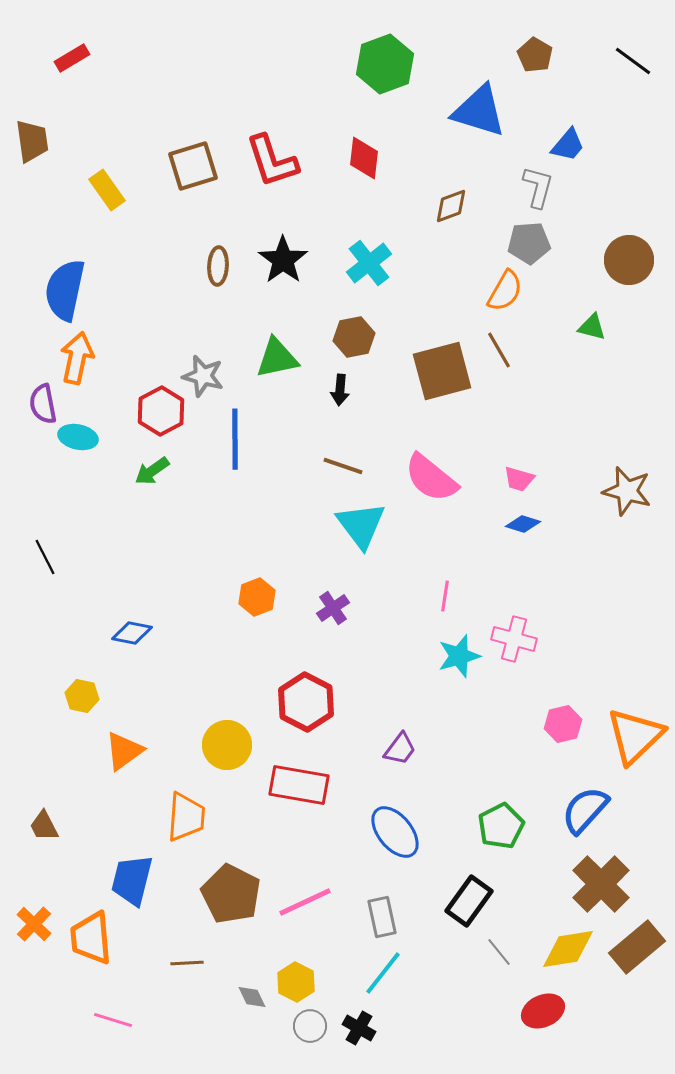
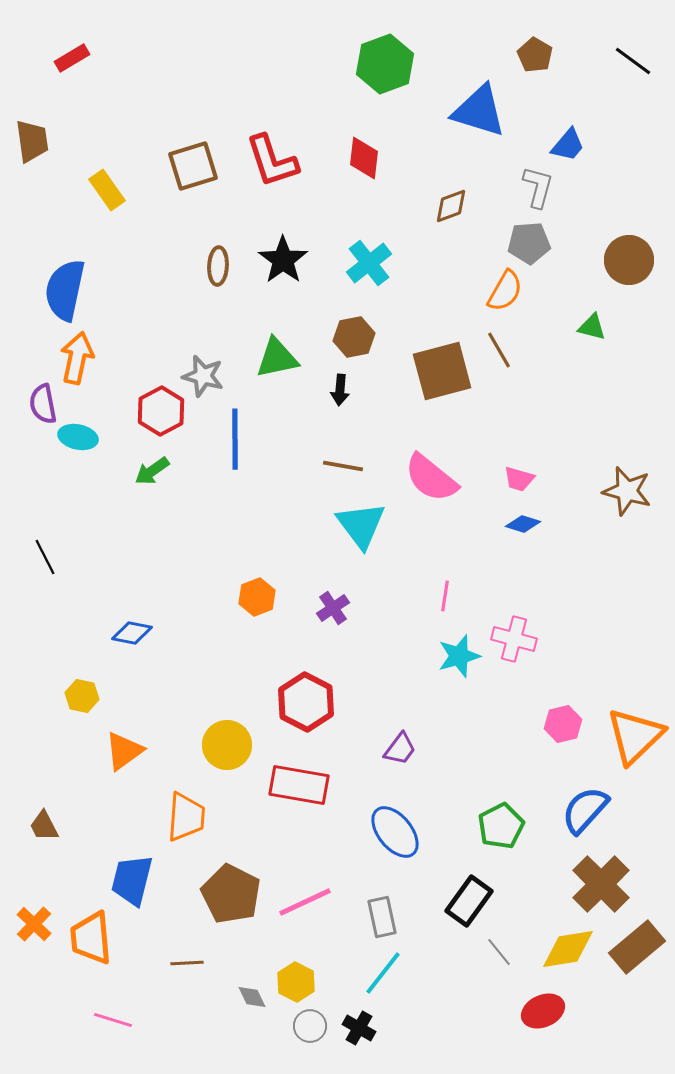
brown line at (343, 466): rotated 9 degrees counterclockwise
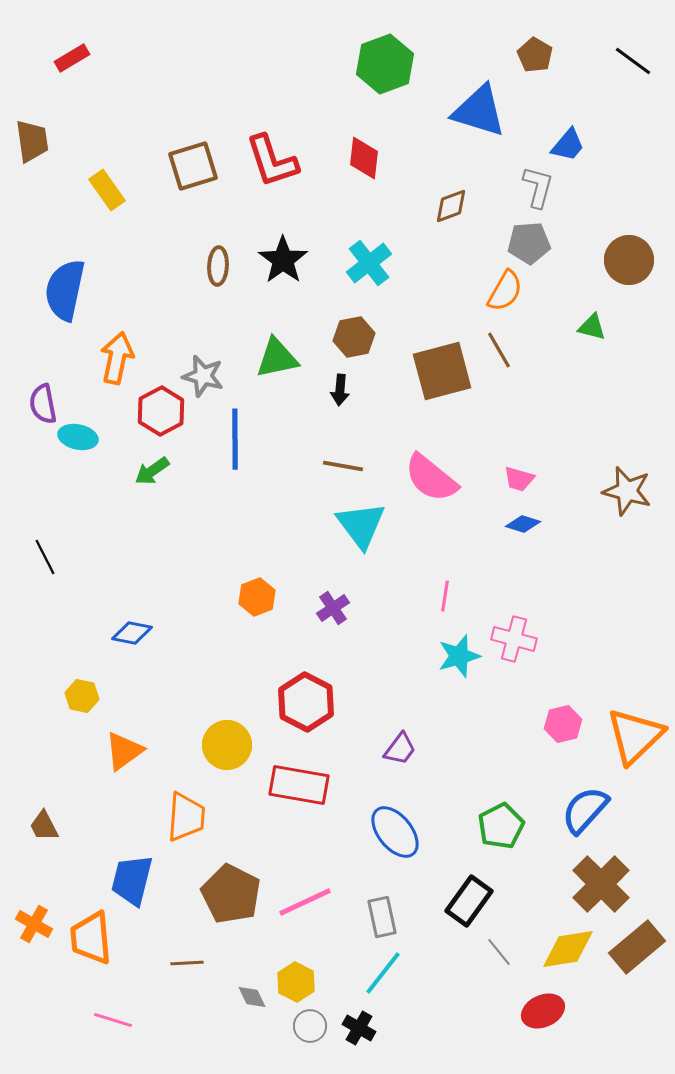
orange arrow at (77, 358): moved 40 px right
orange cross at (34, 924): rotated 15 degrees counterclockwise
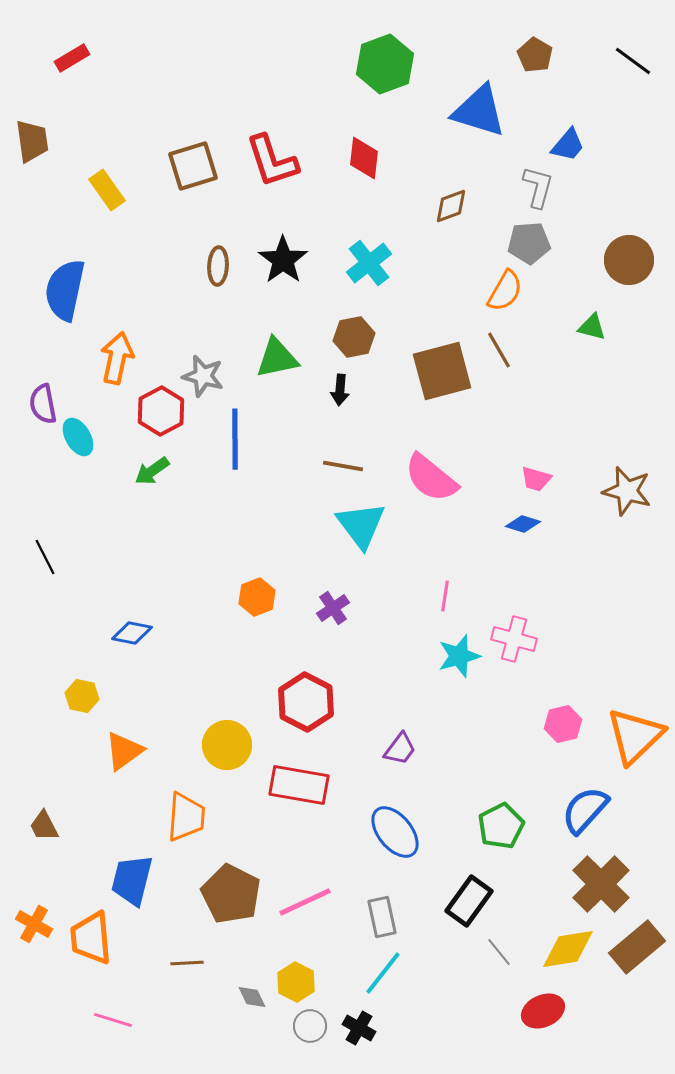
cyan ellipse at (78, 437): rotated 48 degrees clockwise
pink trapezoid at (519, 479): moved 17 px right
